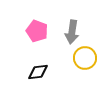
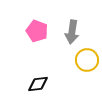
yellow circle: moved 2 px right, 2 px down
black diamond: moved 12 px down
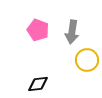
pink pentagon: moved 1 px right, 1 px up
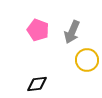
gray arrow: rotated 15 degrees clockwise
black diamond: moved 1 px left
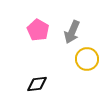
pink pentagon: rotated 10 degrees clockwise
yellow circle: moved 1 px up
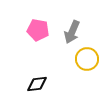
pink pentagon: rotated 20 degrees counterclockwise
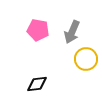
yellow circle: moved 1 px left
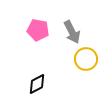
gray arrow: rotated 50 degrees counterclockwise
black diamond: rotated 20 degrees counterclockwise
